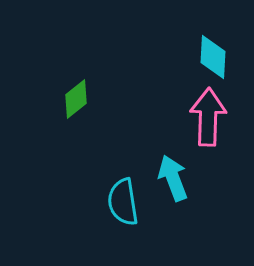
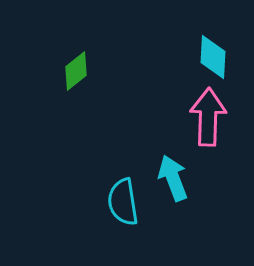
green diamond: moved 28 px up
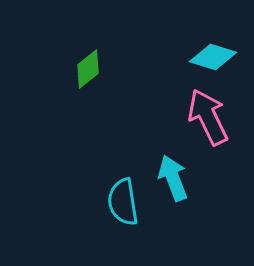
cyan diamond: rotated 75 degrees counterclockwise
green diamond: moved 12 px right, 2 px up
pink arrow: rotated 28 degrees counterclockwise
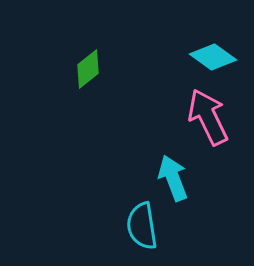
cyan diamond: rotated 18 degrees clockwise
cyan semicircle: moved 19 px right, 24 px down
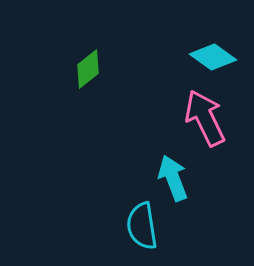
pink arrow: moved 3 px left, 1 px down
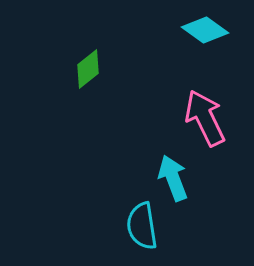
cyan diamond: moved 8 px left, 27 px up
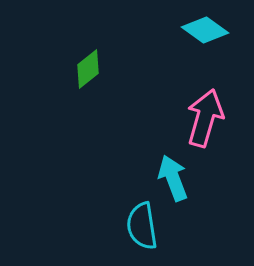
pink arrow: rotated 42 degrees clockwise
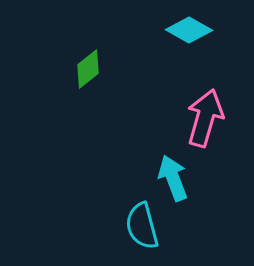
cyan diamond: moved 16 px left; rotated 6 degrees counterclockwise
cyan semicircle: rotated 6 degrees counterclockwise
